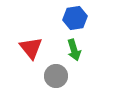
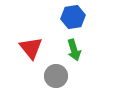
blue hexagon: moved 2 px left, 1 px up
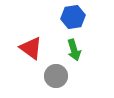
red triangle: rotated 15 degrees counterclockwise
